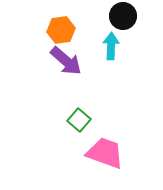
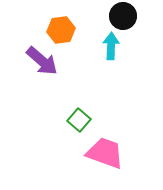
purple arrow: moved 24 px left
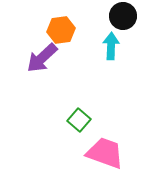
purple arrow: moved 3 px up; rotated 96 degrees clockwise
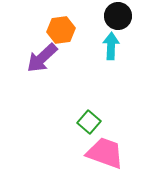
black circle: moved 5 px left
green square: moved 10 px right, 2 px down
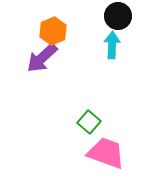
orange hexagon: moved 8 px left, 1 px down; rotated 16 degrees counterclockwise
cyan arrow: moved 1 px right, 1 px up
pink trapezoid: moved 1 px right
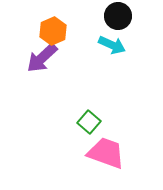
cyan arrow: rotated 112 degrees clockwise
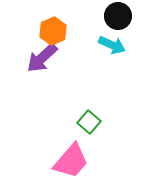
pink trapezoid: moved 35 px left, 8 px down; rotated 111 degrees clockwise
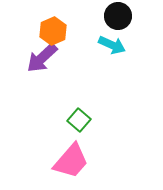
green square: moved 10 px left, 2 px up
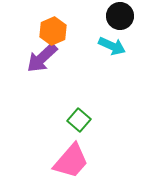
black circle: moved 2 px right
cyan arrow: moved 1 px down
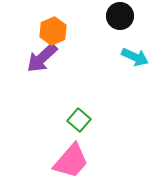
cyan arrow: moved 23 px right, 11 px down
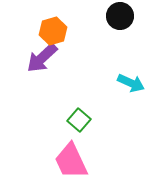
orange hexagon: rotated 8 degrees clockwise
cyan arrow: moved 4 px left, 26 px down
pink trapezoid: rotated 114 degrees clockwise
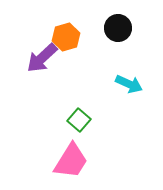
black circle: moved 2 px left, 12 px down
orange hexagon: moved 13 px right, 6 px down
cyan arrow: moved 2 px left, 1 px down
pink trapezoid: rotated 123 degrees counterclockwise
